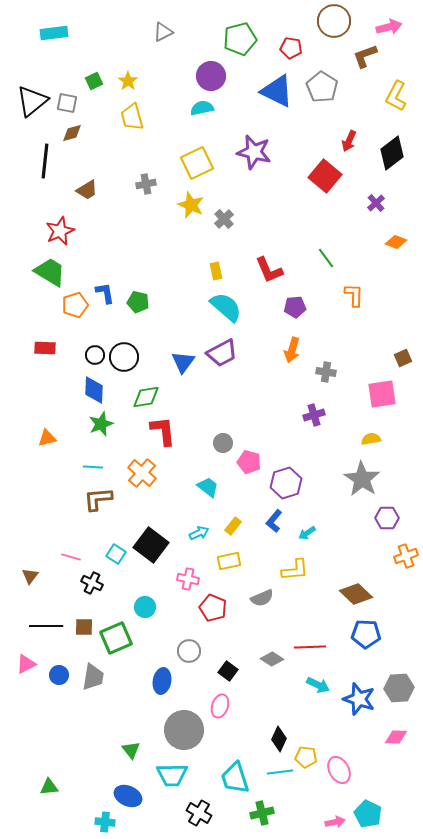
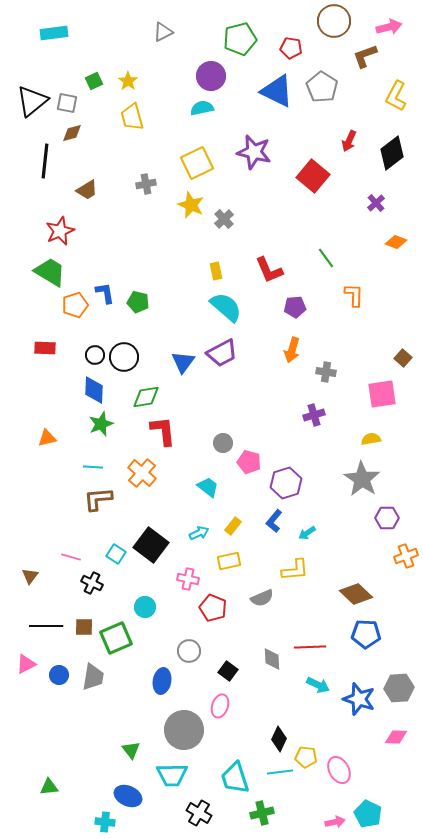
red square at (325, 176): moved 12 px left
brown square at (403, 358): rotated 24 degrees counterclockwise
gray diamond at (272, 659): rotated 55 degrees clockwise
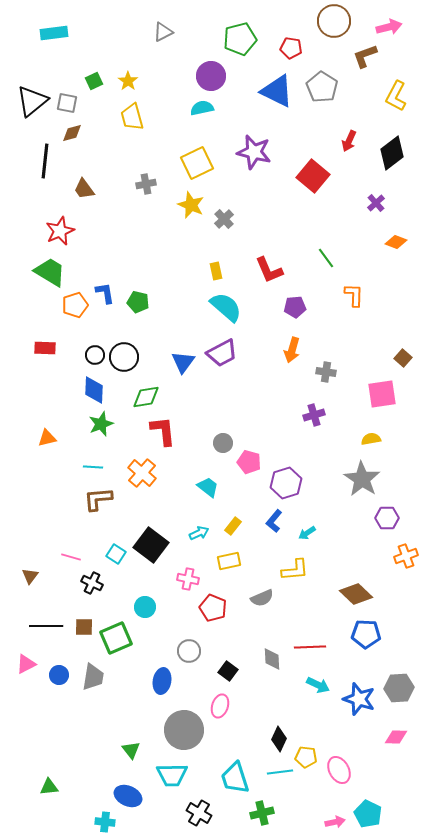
brown trapezoid at (87, 190): moved 3 px left, 1 px up; rotated 85 degrees clockwise
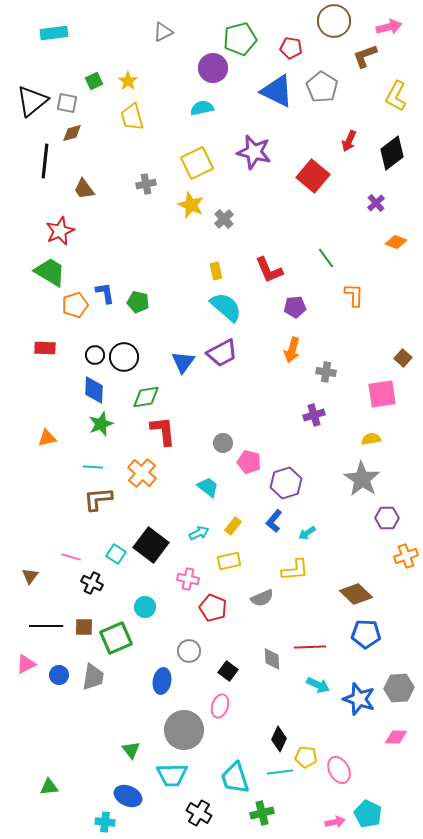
purple circle at (211, 76): moved 2 px right, 8 px up
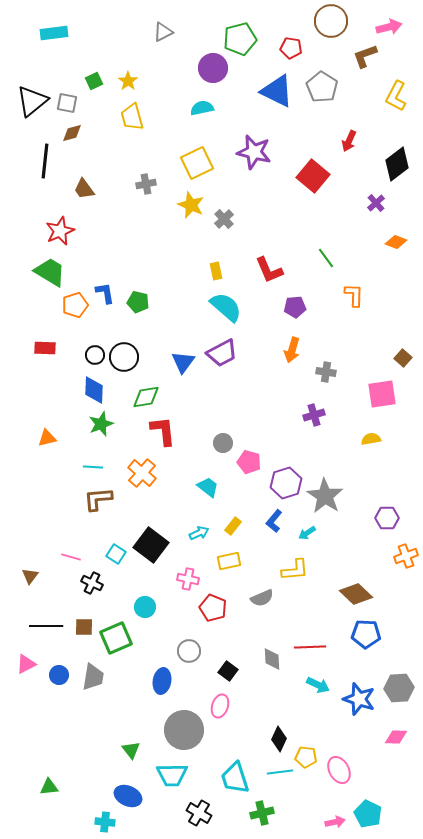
brown circle at (334, 21): moved 3 px left
black diamond at (392, 153): moved 5 px right, 11 px down
gray star at (362, 479): moved 37 px left, 17 px down
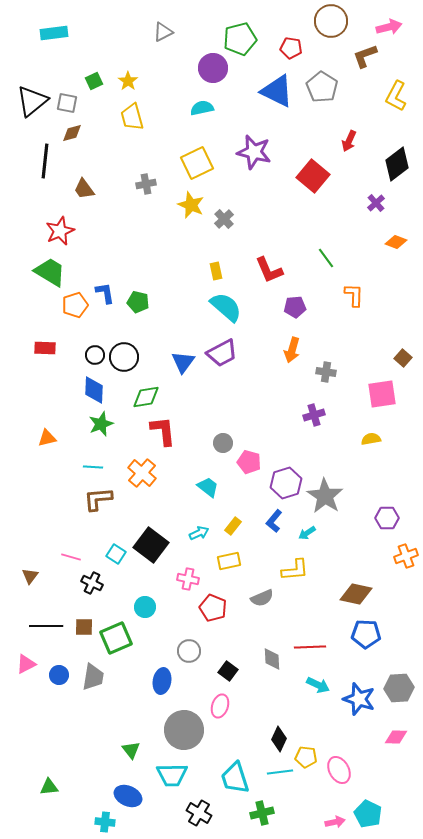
brown diamond at (356, 594): rotated 32 degrees counterclockwise
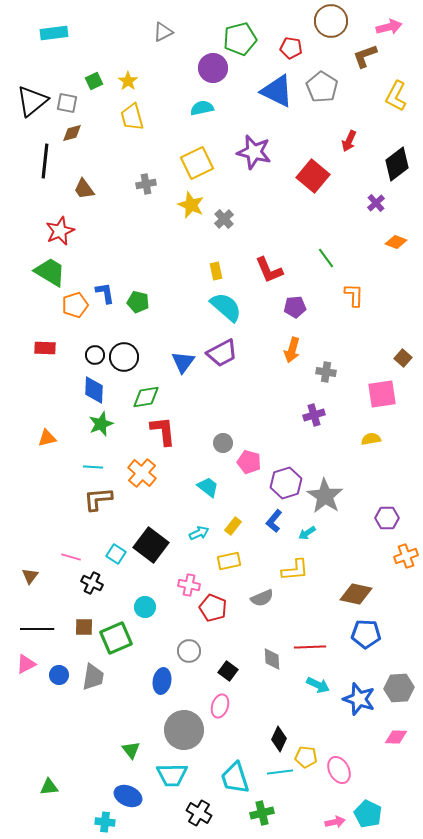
pink cross at (188, 579): moved 1 px right, 6 px down
black line at (46, 626): moved 9 px left, 3 px down
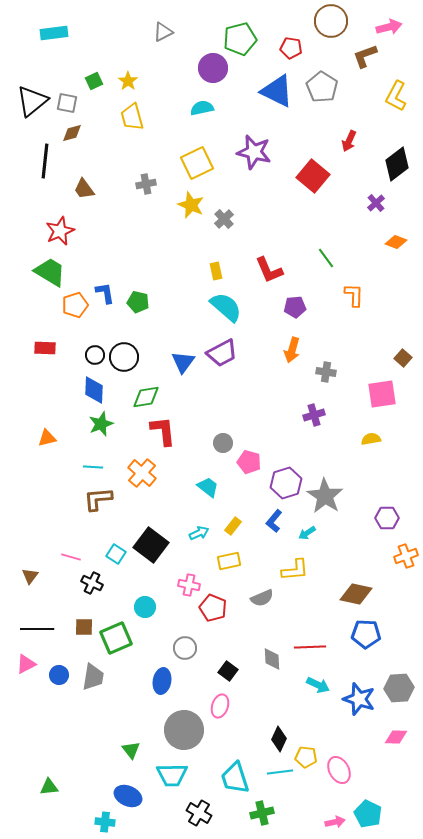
gray circle at (189, 651): moved 4 px left, 3 px up
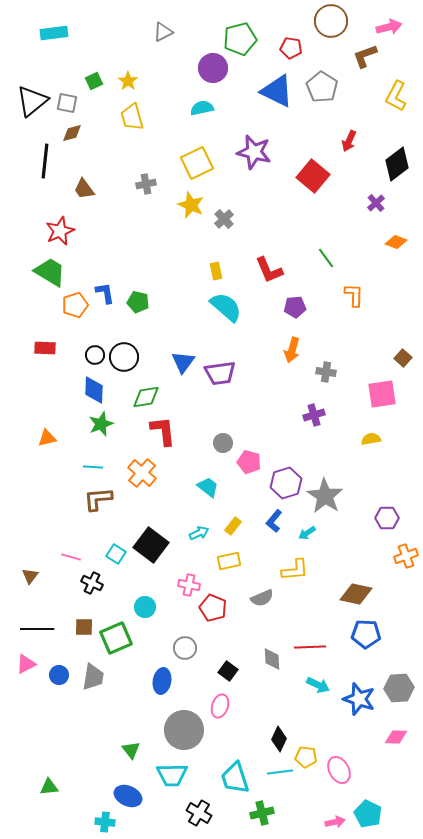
purple trapezoid at (222, 353): moved 2 px left, 20 px down; rotated 20 degrees clockwise
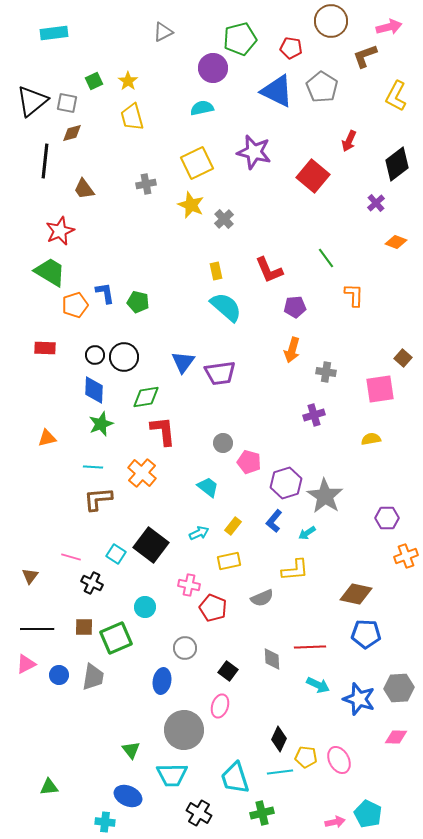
pink square at (382, 394): moved 2 px left, 5 px up
pink ellipse at (339, 770): moved 10 px up
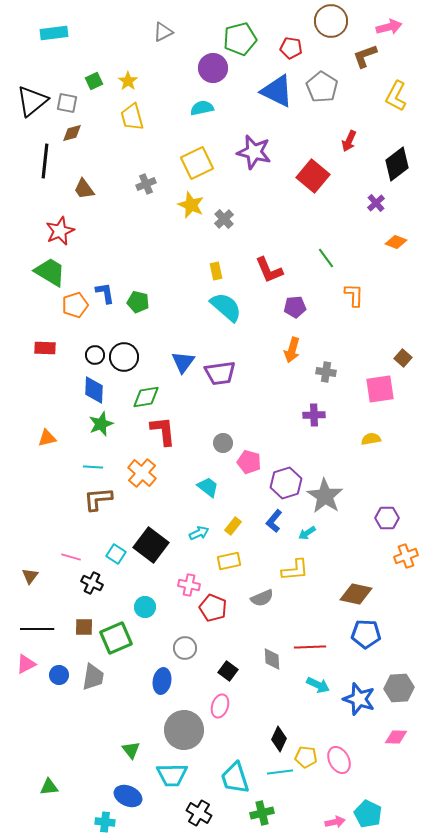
gray cross at (146, 184): rotated 12 degrees counterclockwise
purple cross at (314, 415): rotated 15 degrees clockwise
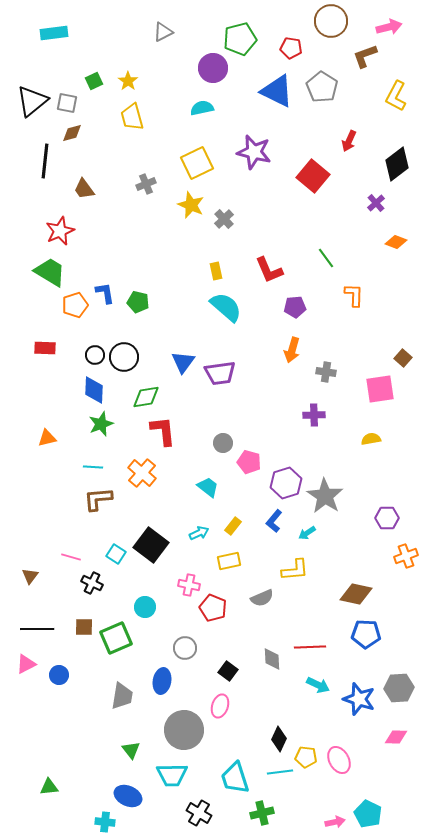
gray trapezoid at (93, 677): moved 29 px right, 19 px down
